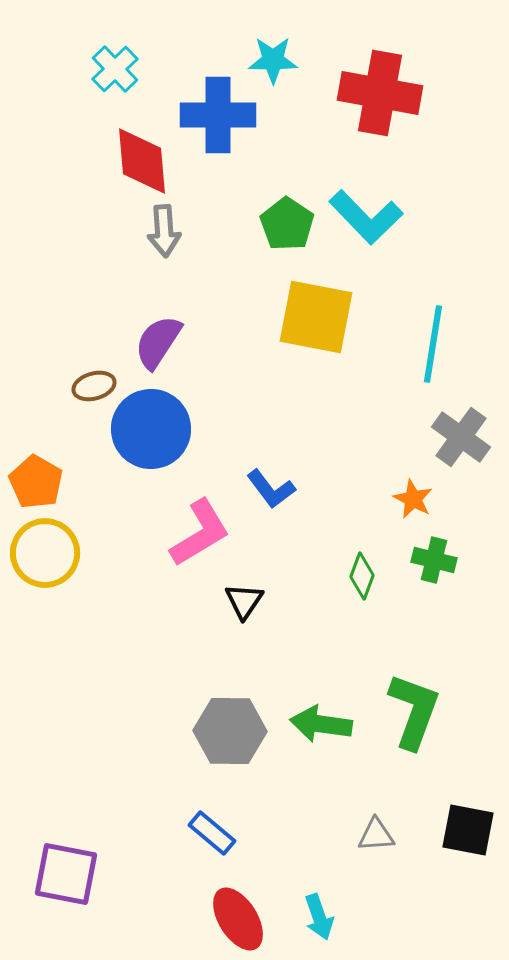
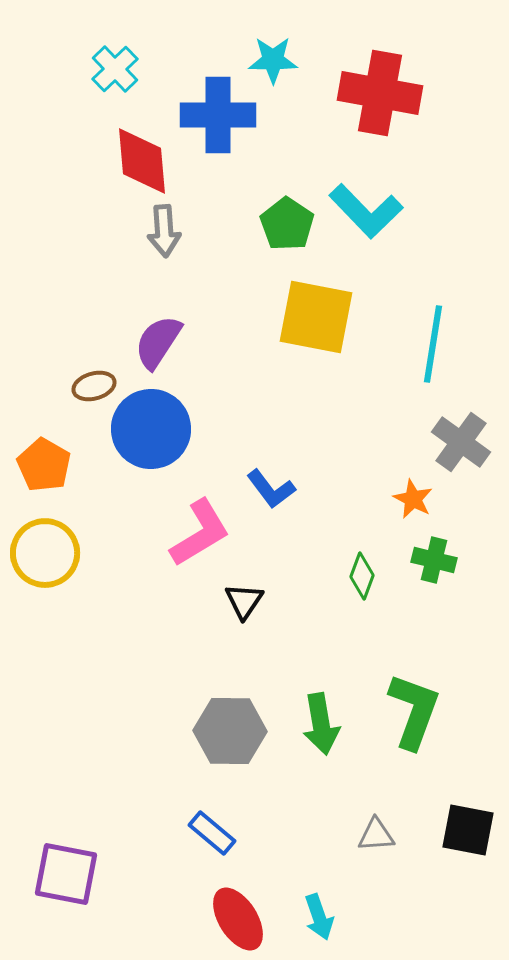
cyan L-shape: moved 6 px up
gray cross: moved 5 px down
orange pentagon: moved 8 px right, 17 px up
green arrow: rotated 108 degrees counterclockwise
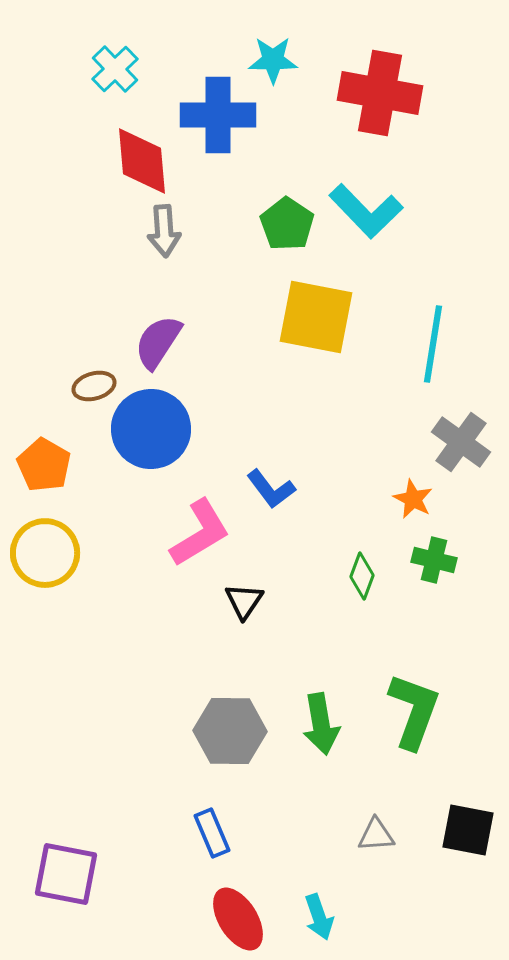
blue rectangle: rotated 27 degrees clockwise
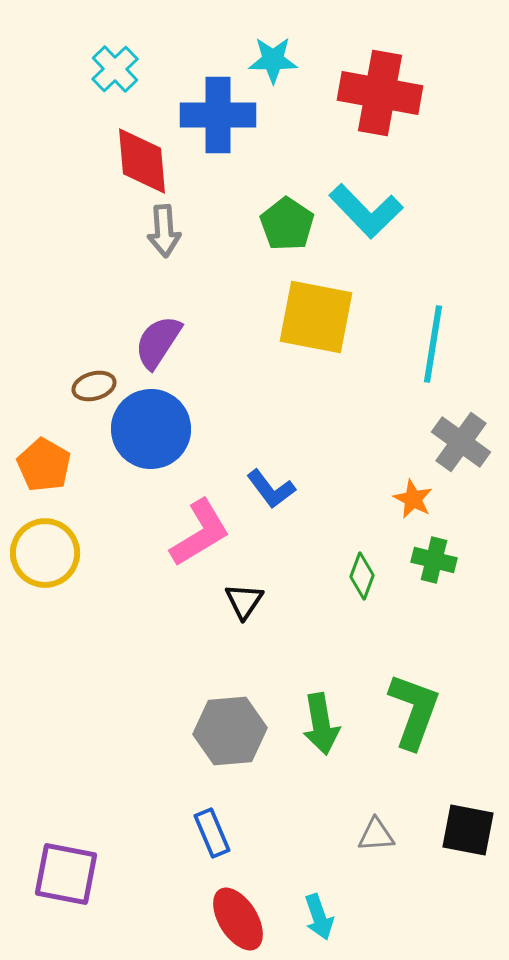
gray hexagon: rotated 6 degrees counterclockwise
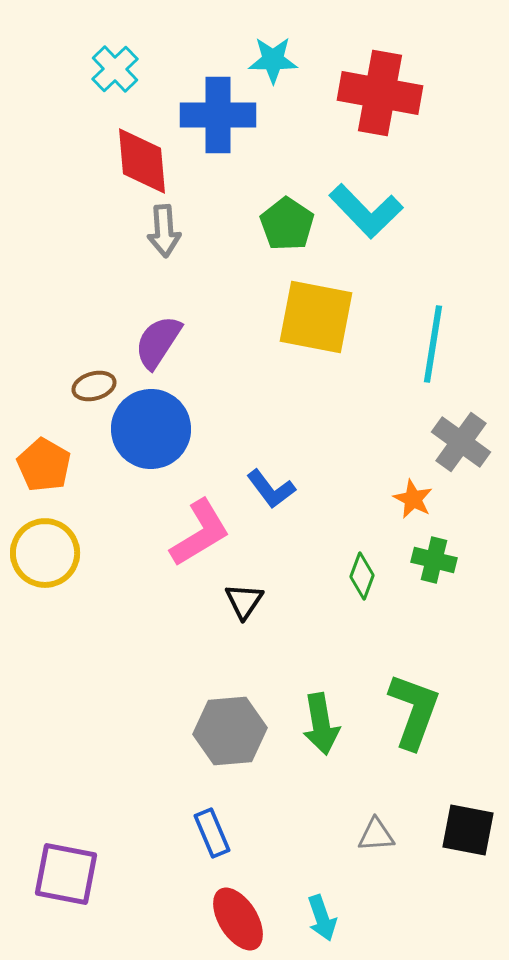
cyan arrow: moved 3 px right, 1 px down
